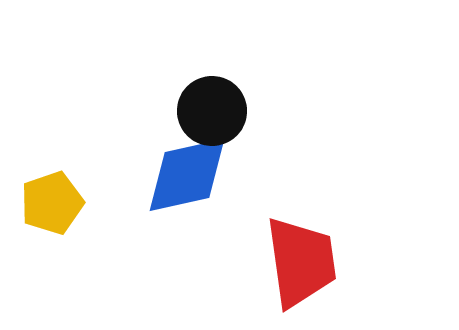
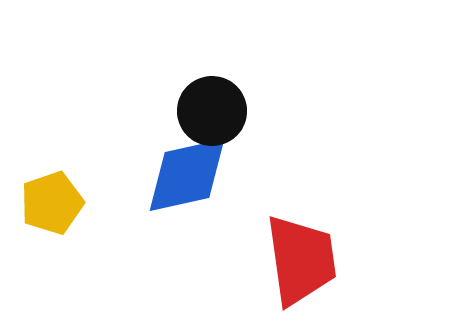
red trapezoid: moved 2 px up
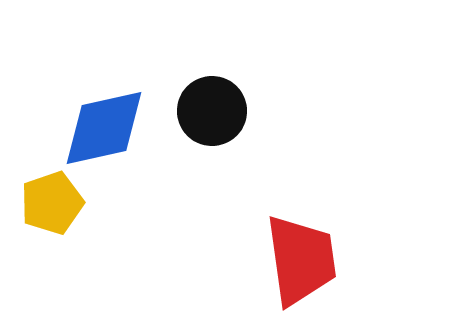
blue diamond: moved 83 px left, 47 px up
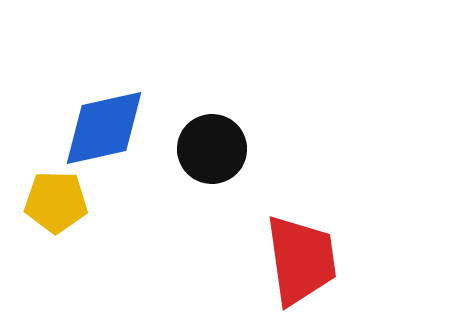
black circle: moved 38 px down
yellow pentagon: moved 4 px right, 1 px up; rotated 20 degrees clockwise
